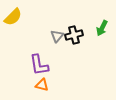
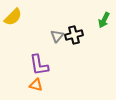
green arrow: moved 2 px right, 8 px up
orange triangle: moved 6 px left
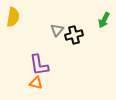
yellow semicircle: rotated 36 degrees counterclockwise
gray triangle: moved 6 px up
orange triangle: moved 2 px up
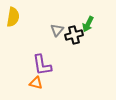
green arrow: moved 16 px left, 4 px down
purple L-shape: moved 3 px right
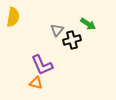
green arrow: rotated 84 degrees counterclockwise
black cross: moved 2 px left, 5 px down
purple L-shape: rotated 15 degrees counterclockwise
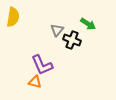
black cross: rotated 36 degrees clockwise
orange triangle: moved 1 px left, 1 px up
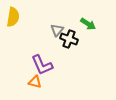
black cross: moved 3 px left, 1 px up
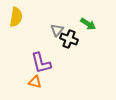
yellow semicircle: moved 3 px right
purple L-shape: moved 1 px left, 2 px up; rotated 10 degrees clockwise
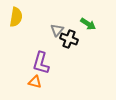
purple L-shape: rotated 30 degrees clockwise
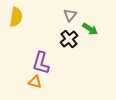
green arrow: moved 2 px right, 5 px down
gray triangle: moved 13 px right, 15 px up
black cross: rotated 30 degrees clockwise
